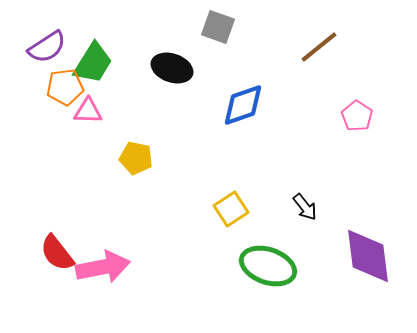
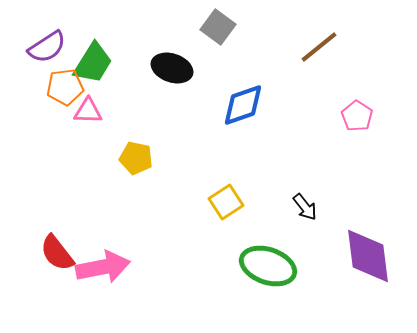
gray square: rotated 16 degrees clockwise
yellow square: moved 5 px left, 7 px up
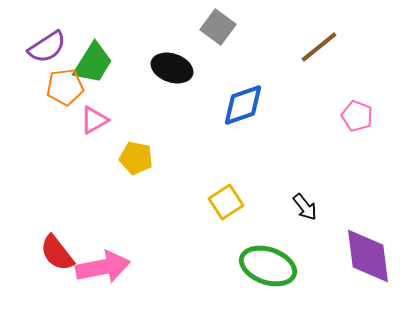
pink triangle: moved 6 px right, 9 px down; rotated 32 degrees counterclockwise
pink pentagon: rotated 12 degrees counterclockwise
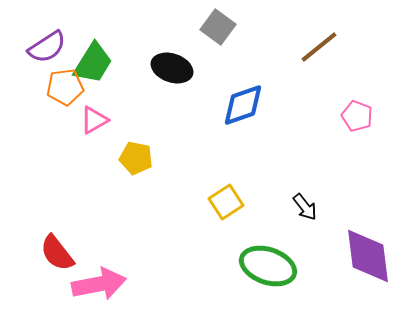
pink arrow: moved 4 px left, 17 px down
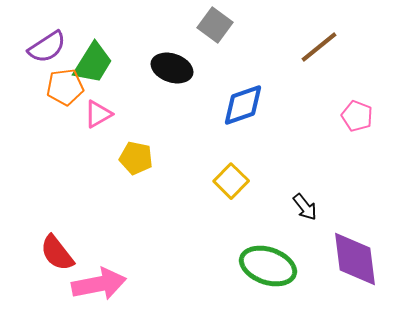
gray square: moved 3 px left, 2 px up
pink triangle: moved 4 px right, 6 px up
yellow square: moved 5 px right, 21 px up; rotated 12 degrees counterclockwise
purple diamond: moved 13 px left, 3 px down
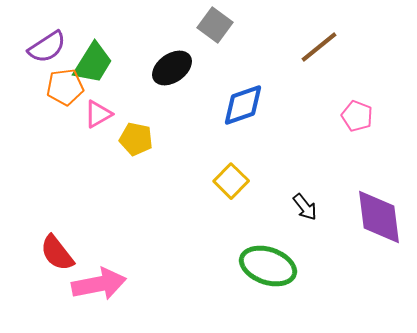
black ellipse: rotated 54 degrees counterclockwise
yellow pentagon: moved 19 px up
purple diamond: moved 24 px right, 42 px up
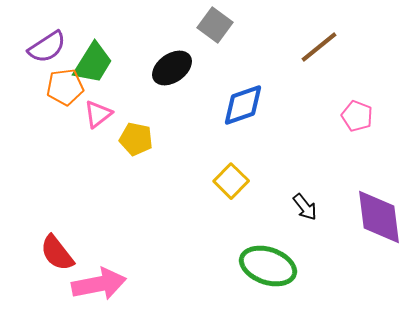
pink triangle: rotated 8 degrees counterclockwise
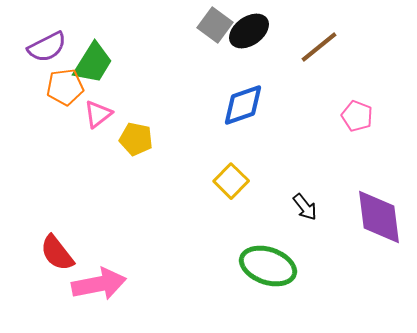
purple semicircle: rotated 6 degrees clockwise
black ellipse: moved 77 px right, 37 px up
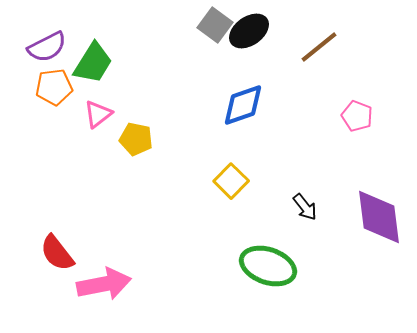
orange pentagon: moved 11 px left
pink arrow: moved 5 px right
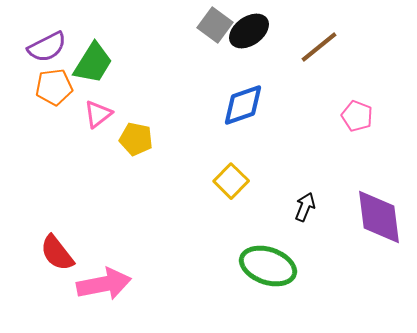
black arrow: rotated 120 degrees counterclockwise
